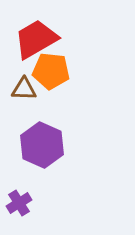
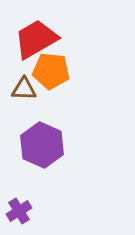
purple cross: moved 8 px down
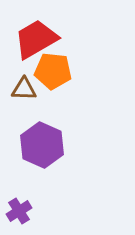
orange pentagon: moved 2 px right
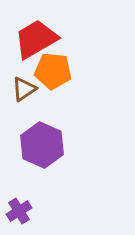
brown triangle: rotated 36 degrees counterclockwise
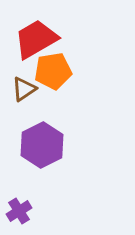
orange pentagon: rotated 15 degrees counterclockwise
purple hexagon: rotated 9 degrees clockwise
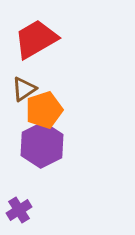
orange pentagon: moved 9 px left, 39 px down; rotated 9 degrees counterclockwise
purple cross: moved 1 px up
